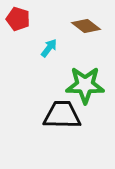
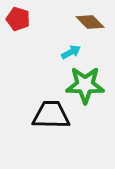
brown diamond: moved 4 px right, 4 px up; rotated 8 degrees clockwise
cyan arrow: moved 22 px right, 4 px down; rotated 24 degrees clockwise
black trapezoid: moved 11 px left
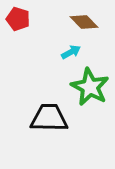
brown diamond: moved 6 px left
green star: moved 5 px right, 2 px down; rotated 27 degrees clockwise
black trapezoid: moved 2 px left, 3 px down
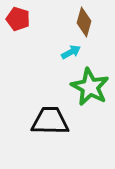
brown diamond: rotated 60 degrees clockwise
black trapezoid: moved 1 px right, 3 px down
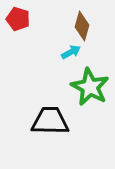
brown diamond: moved 2 px left, 4 px down
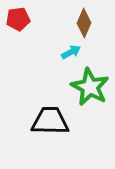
red pentagon: rotated 25 degrees counterclockwise
brown diamond: moved 2 px right, 3 px up; rotated 8 degrees clockwise
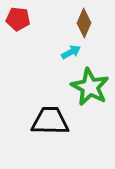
red pentagon: rotated 15 degrees clockwise
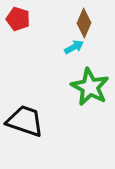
red pentagon: rotated 10 degrees clockwise
cyan arrow: moved 3 px right, 5 px up
black trapezoid: moved 25 px left; rotated 18 degrees clockwise
